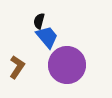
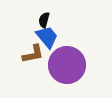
black semicircle: moved 5 px right, 1 px up
brown L-shape: moved 16 px right, 13 px up; rotated 45 degrees clockwise
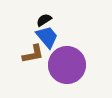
black semicircle: rotated 42 degrees clockwise
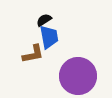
blue trapezoid: moved 2 px right; rotated 30 degrees clockwise
purple circle: moved 11 px right, 11 px down
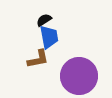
brown L-shape: moved 5 px right, 5 px down
purple circle: moved 1 px right
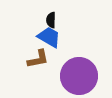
black semicircle: moved 7 px right; rotated 56 degrees counterclockwise
blue trapezoid: rotated 50 degrees counterclockwise
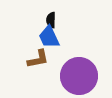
blue trapezoid: rotated 145 degrees counterclockwise
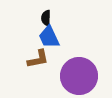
black semicircle: moved 5 px left, 2 px up
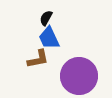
black semicircle: rotated 28 degrees clockwise
blue trapezoid: moved 1 px down
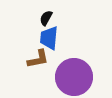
blue trapezoid: rotated 30 degrees clockwise
purple circle: moved 5 px left, 1 px down
